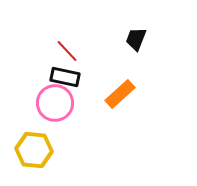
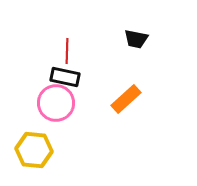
black trapezoid: rotated 100 degrees counterclockwise
red line: rotated 45 degrees clockwise
orange rectangle: moved 6 px right, 5 px down
pink circle: moved 1 px right
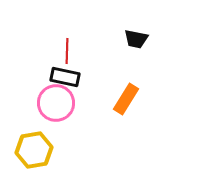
orange rectangle: rotated 16 degrees counterclockwise
yellow hexagon: rotated 15 degrees counterclockwise
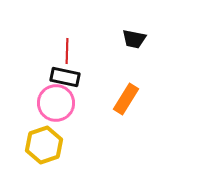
black trapezoid: moved 2 px left
yellow hexagon: moved 10 px right, 5 px up; rotated 9 degrees counterclockwise
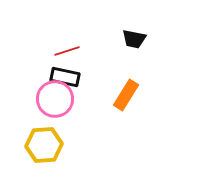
red line: rotated 70 degrees clockwise
orange rectangle: moved 4 px up
pink circle: moved 1 px left, 4 px up
yellow hexagon: rotated 15 degrees clockwise
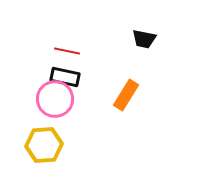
black trapezoid: moved 10 px right
red line: rotated 30 degrees clockwise
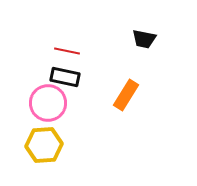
pink circle: moved 7 px left, 4 px down
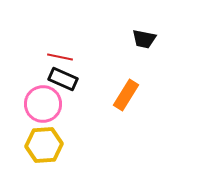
red line: moved 7 px left, 6 px down
black rectangle: moved 2 px left, 2 px down; rotated 12 degrees clockwise
pink circle: moved 5 px left, 1 px down
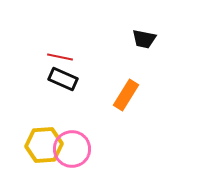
pink circle: moved 29 px right, 45 px down
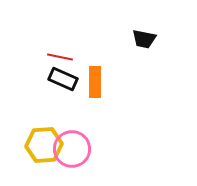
orange rectangle: moved 31 px left, 13 px up; rotated 32 degrees counterclockwise
